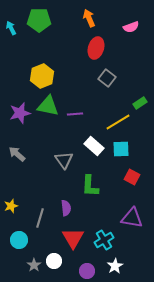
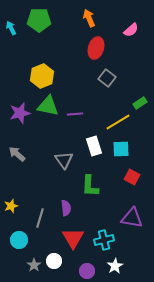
pink semicircle: moved 3 px down; rotated 21 degrees counterclockwise
white rectangle: rotated 30 degrees clockwise
cyan cross: rotated 18 degrees clockwise
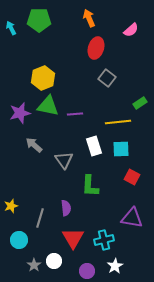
yellow hexagon: moved 1 px right, 2 px down
yellow line: rotated 25 degrees clockwise
gray arrow: moved 17 px right, 9 px up
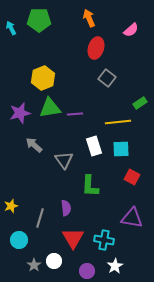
green triangle: moved 2 px right, 2 px down; rotated 20 degrees counterclockwise
cyan cross: rotated 24 degrees clockwise
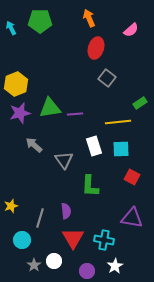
green pentagon: moved 1 px right, 1 px down
yellow hexagon: moved 27 px left, 6 px down
purple semicircle: moved 3 px down
cyan circle: moved 3 px right
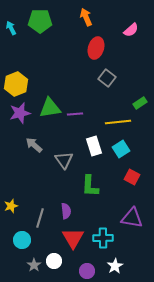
orange arrow: moved 3 px left, 1 px up
cyan square: rotated 30 degrees counterclockwise
cyan cross: moved 1 px left, 2 px up; rotated 12 degrees counterclockwise
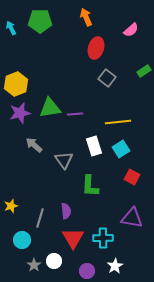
green rectangle: moved 4 px right, 32 px up
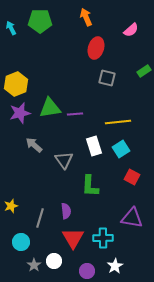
gray square: rotated 24 degrees counterclockwise
cyan circle: moved 1 px left, 2 px down
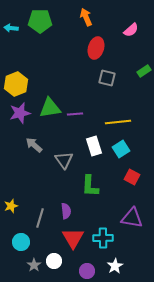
cyan arrow: rotated 56 degrees counterclockwise
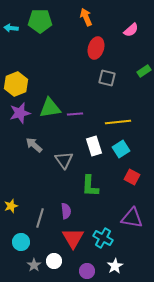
cyan cross: rotated 30 degrees clockwise
